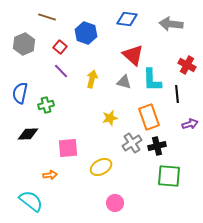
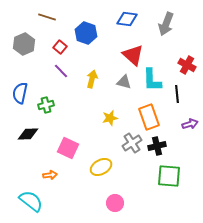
gray arrow: moved 5 px left; rotated 75 degrees counterclockwise
pink square: rotated 30 degrees clockwise
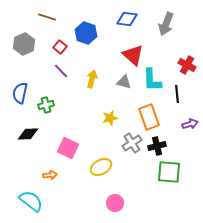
green square: moved 4 px up
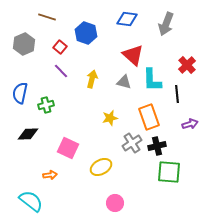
red cross: rotated 18 degrees clockwise
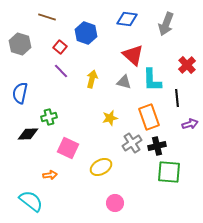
gray hexagon: moved 4 px left; rotated 20 degrees counterclockwise
black line: moved 4 px down
green cross: moved 3 px right, 12 px down
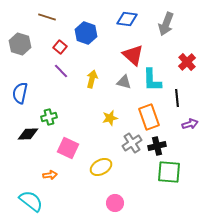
red cross: moved 3 px up
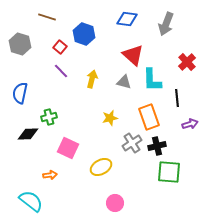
blue hexagon: moved 2 px left, 1 px down
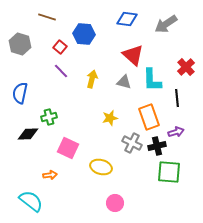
gray arrow: rotated 35 degrees clockwise
blue hexagon: rotated 15 degrees counterclockwise
red cross: moved 1 px left, 5 px down
purple arrow: moved 14 px left, 8 px down
gray cross: rotated 30 degrees counterclockwise
yellow ellipse: rotated 45 degrees clockwise
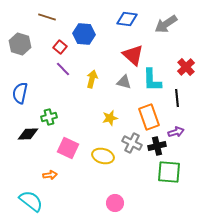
purple line: moved 2 px right, 2 px up
yellow ellipse: moved 2 px right, 11 px up
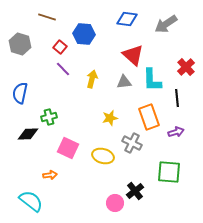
gray triangle: rotated 21 degrees counterclockwise
black cross: moved 22 px left, 45 px down; rotated 24 degrees counterclockwise
